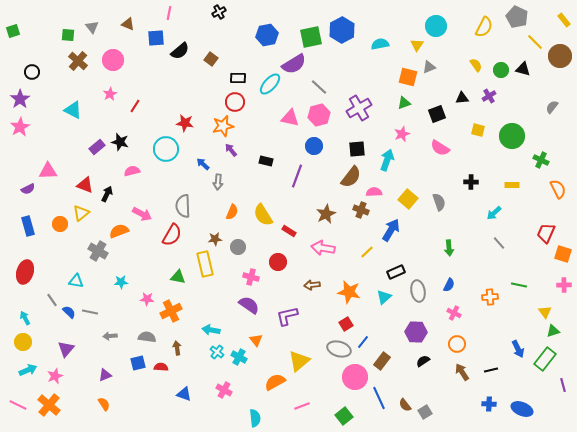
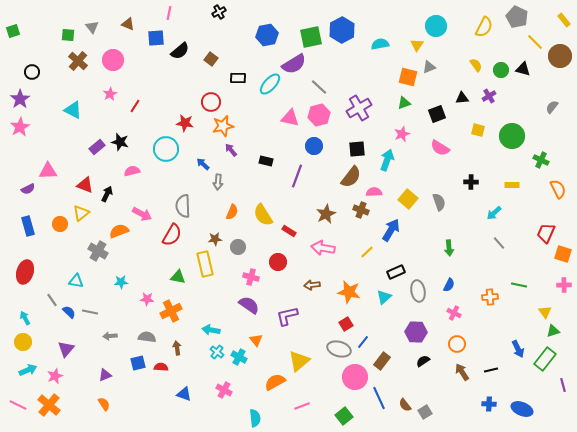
red circle at (235, 102): moved 24 px left
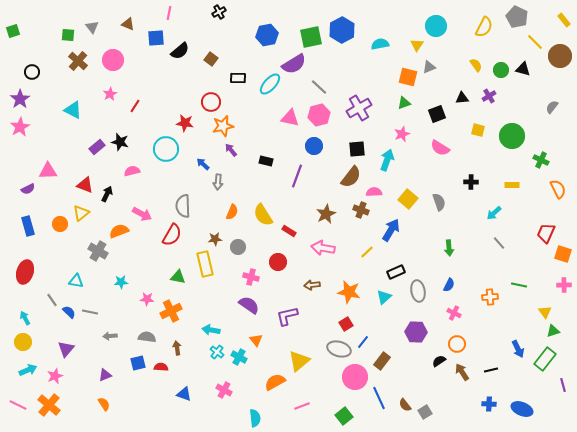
black semicircle at (423, 361): moved 16 px right
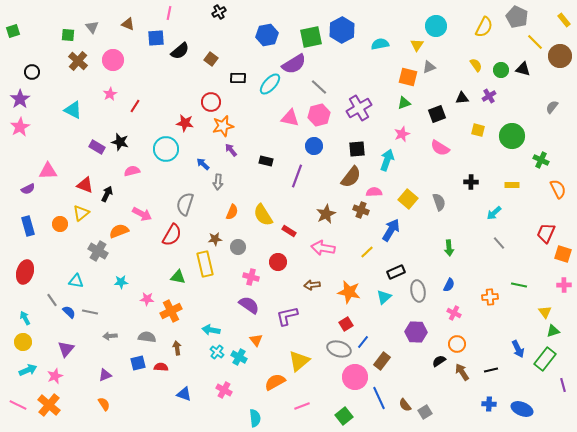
purple rectangle at (97, 147): rotated 70 degrees clockwise
gray semicircle at (183, 206): moved 2 px right, 2 px up; rotated 20 degrees clockwise
